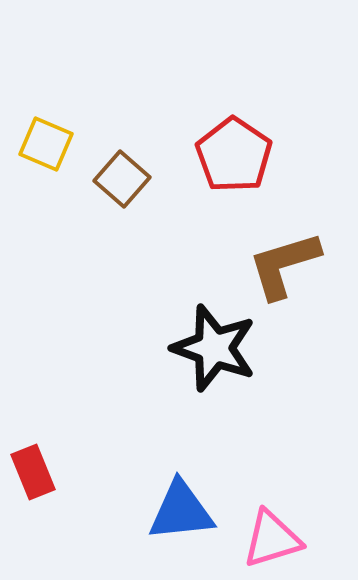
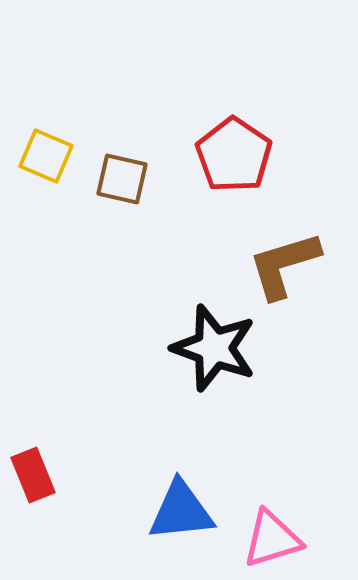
yellow square: moved 12 px down
brown square: rotated 28 degrees counterclockwise
red rectangle: moved 3 px down
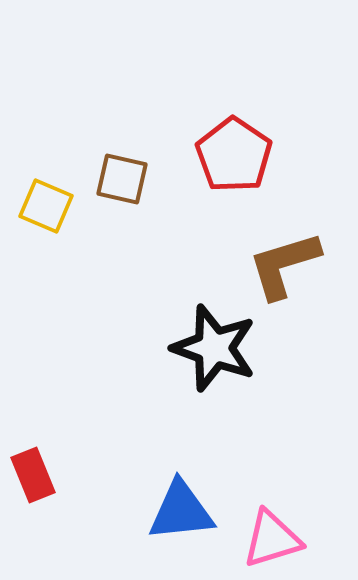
yellow square: moved 50 px down
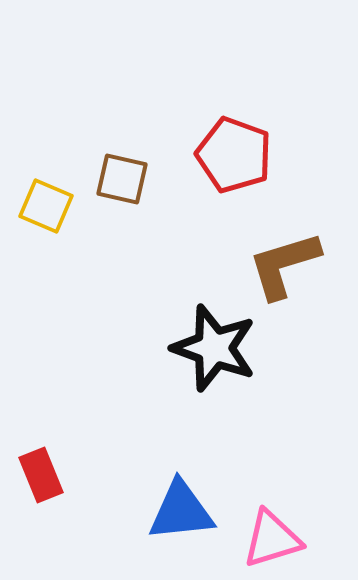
red pentagon: rotated 14 degrees counterclockwise
red rectangle: moved 8 px right
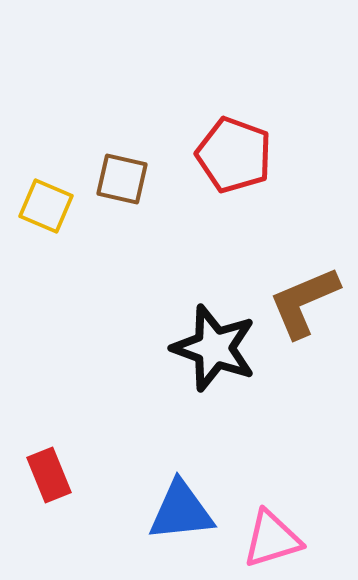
brown L-shape: moved 20 px right, 37 px down; rotated 6 degrees counterclockwise
red rectangle: moved 8 px right
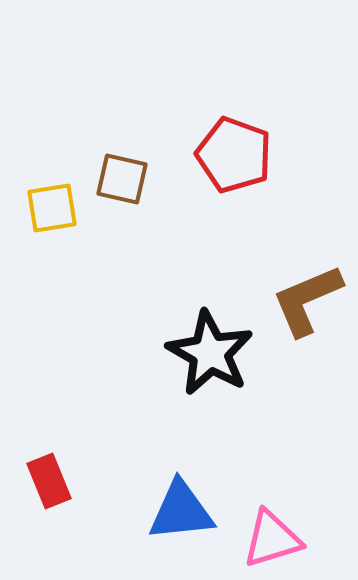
yellow square: moved 6 px right, 2 px down; rotated 32 degrees counterclockwise
brown L-shape: moved 3 px right, 2 px up
black star: moved 4 px left, 5 px down; rotated 10 degrees clockwise
red rectangle: moved 6 px down
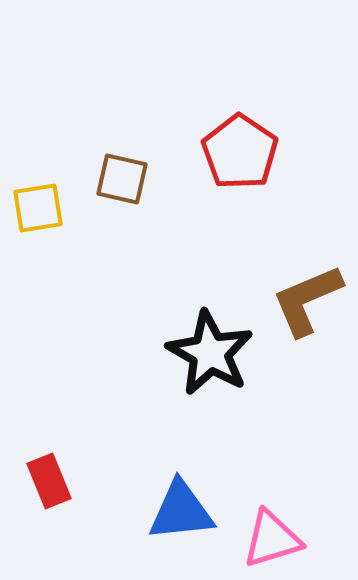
red pentagon: moved 6 px right, 3 px up; rotated 14 degrees clockwise
yellow square: moved 14 px left
